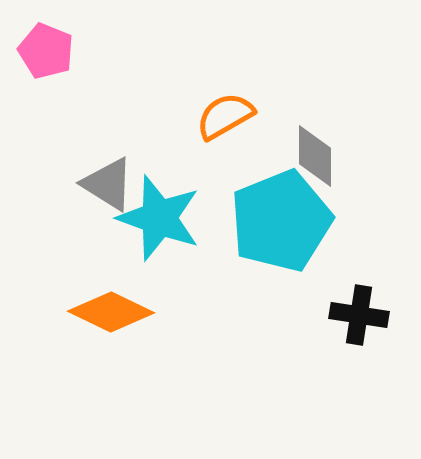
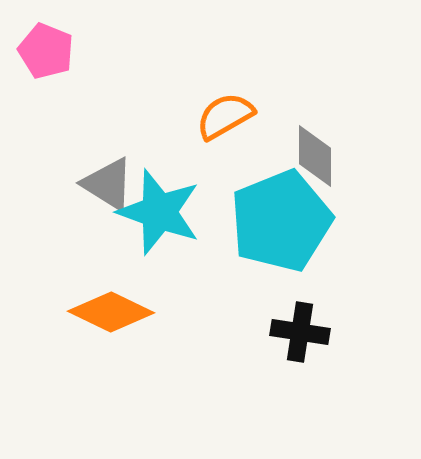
cyan star: moved 6 px up
black cross: moved 59 px left, 17 px down
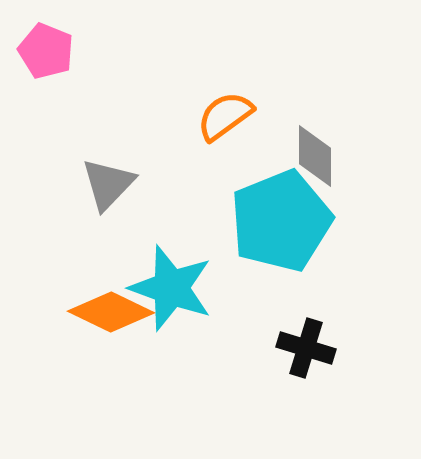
orange semicircle: rotated 6 degrees counterclockwise
gray triangle: rotated 42 degrees clockwise
cyan star: moved 12 px right, 76 px down
black cross: moved 6 px right, 16 px down; rotated 8 degrees clockwise
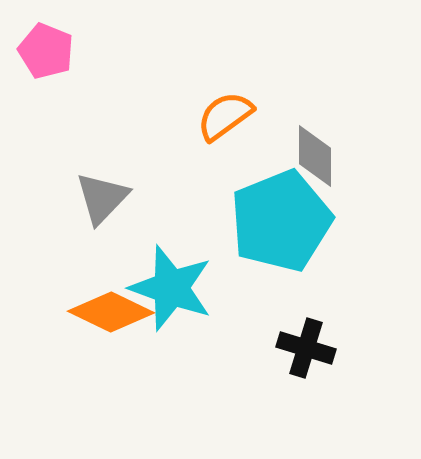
gray triangle: moved 6 px left, 14 px down
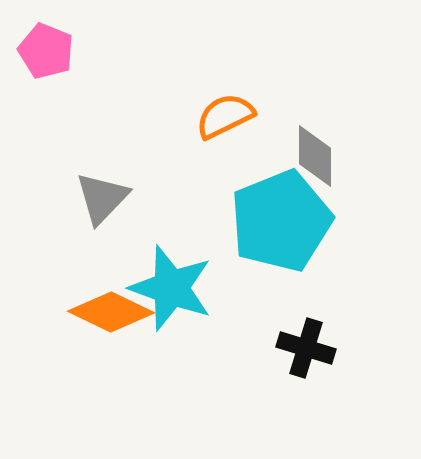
orange semicircle: rotated 10 degrees clockwise
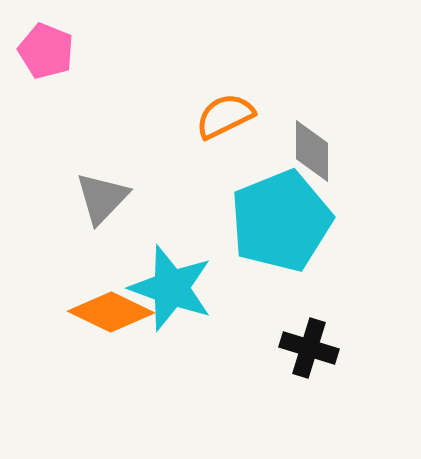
gray diamond: moved 3 px left, 5 px up
black cross: moved 3 px right
